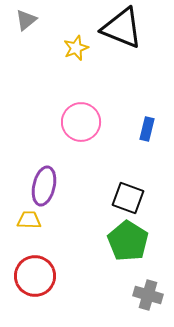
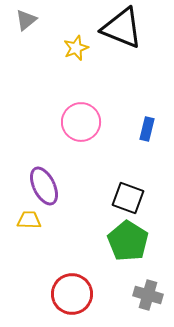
purple ellipse: rotated 39 degrees counterclockwise
red circle: moved 37 px right, 18 px down
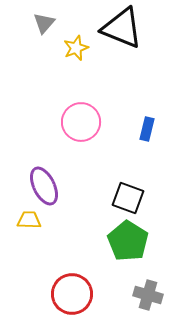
gray triangle: moved 18 px right, 3 px down; rotated 10 degrees counterclockwise
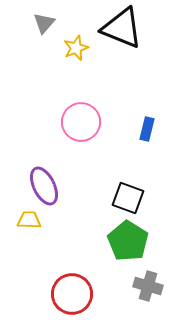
gray cross: moved 9 px up
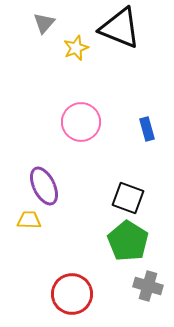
black triangle: moved 2 px left
blue rectangle: rotated 30 degrees counterclockwise
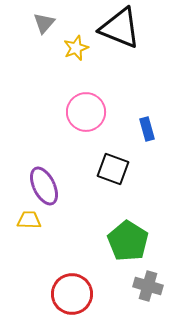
pink circle: moved 5 px right, 10 px up
black square: moved 15 px left, 29 px up
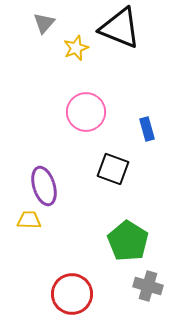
purple ellipse: rotated 9 degrees clockwise
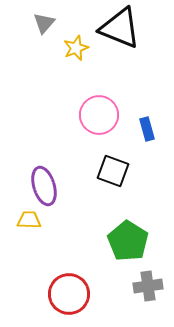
pink circle: moved 13 px right, 3 px down
black square: moved 2 px down
gray cross: rotated 24 degrees counterclockwise
red circle: moved 3 px left
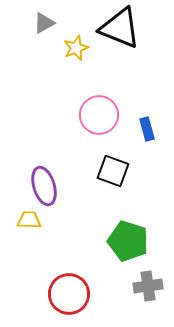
gray triangle: rotated 20 degrees clockwise
green pentagon: rotated 15 degrees counterclockwise
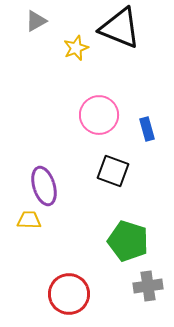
gray triangle: moved 8 px left, 2 px up
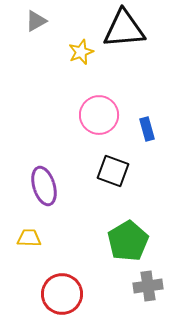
black triangle: moved 4 px right, 1 px down; rotated 27 degrees counterclockwise
yellow star: moved 5 px right, 4 px down
yellow trapezoid: moved 18 px down
green pentagon: rotated 24 degrees clockwise
red circle: moved 7 px left
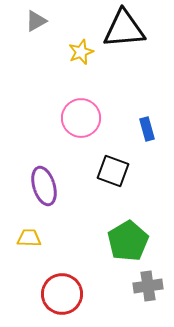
pink circle: moved 18 px left, 3 px down
